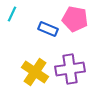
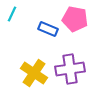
yellow cross: moved 1 px left, 1 px down
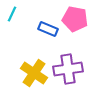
purple cross: moved 2 px left
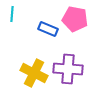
cyan line: rotated 21 degrees counterclockwise
purple cross: rotated 12 degrees clockwise
yellow cross: rotated 8 degrees counterclockwise
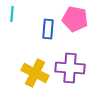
blue rectangle: rotated 72 degrees clockwise
purple cross: moved 2 px right, 1 px up
yellow cross: moved 1 px right
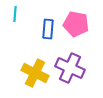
cyan line: moved 3 px right
pink pentagon: moved 1 px right, 5 px down
purple cross: rotated 20 degrees clockwise
